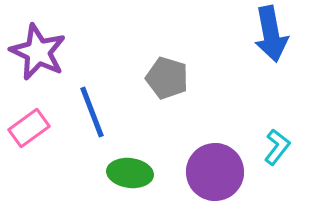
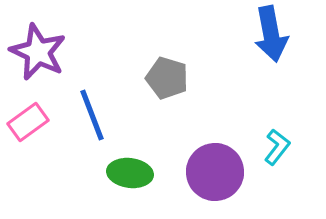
blue line: moved 3 px down
pink rectangle: moved 1 px left, 6 px up
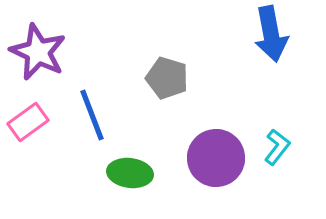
purple circle: moved 1 px right, 14 px up
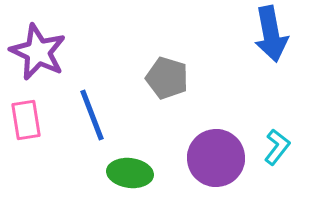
pink rectangle: moved 2 px left, 2 px up; rotated 63 degrees counterclockwise
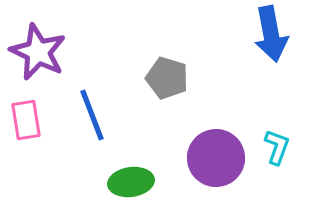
cyan L-shape: rotated 18 degrees counterclockwise
green ellipse: moved 1 px right, 9 px down; rotated 15 degrees counterclockwise
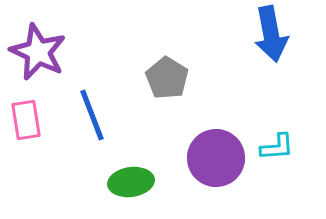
gray pentagon: rotated 15 degrees clockwise
cyan L-shape: rotated 66 degrees clockwise
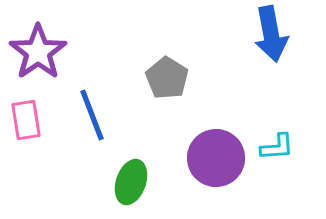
purple star: rotated 12 degrees clockwise
green ellipse: rotated 63 degrees counterclockwise
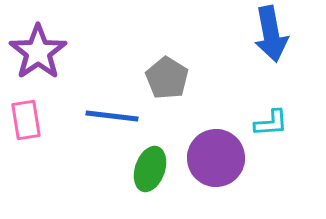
blue line: moved 20 px right, 1 px down; rotated 62 degrees counterclockwise
cyan L-shape: moved 6 px left, 24 px up
green ellipse: moved 19 px right, 13 px up
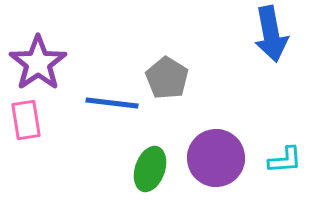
purple star: moved 11 px down
blue line: moved 13 px up
cyan L-shape: moved 14 px right, 37 px down
